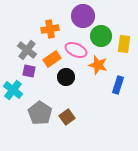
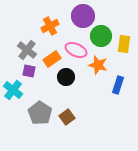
orange cross: moved 3 px up; rotated 18 degrees counterclockwise
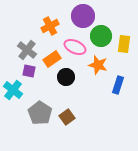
pink ellipse: moved 1 px left, 3 px up
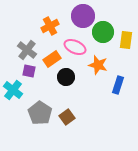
green circle: moved 2 px right, 4 px up
yellow rectangle: moved 2 px right, 4 px up
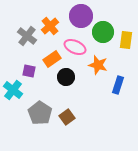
purple circle: moved 2 px left
orange cross: rotated 12 degrees counterclockwise
gray cross: moved 14 px up
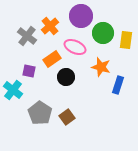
green circle: moved 1 px down
orange star: moved 3 px right, 2 px down
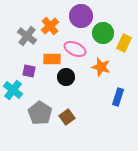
yellow rectangle: moved 2 px left, 3 px down; rotated 18 degrees clockwise
pink ellipse: moved 2 px down
orange rectangle: rotated 36 degrees clockwise
blue rectangle: moved 12 px down
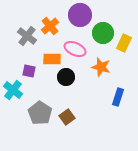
purple circle: moved 1 px left, 1 px up
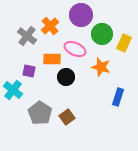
purple circle: moved 1 px right
green circle: moved 1 px left, 1 px down
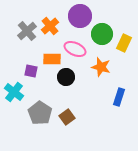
purple circle: moved 1 px left, 1 px down
gray cross: moved 5 px up; rotated 12 degrees clockwise
purple square: moved 2 px right
cyan cross: moved 1 px right, 2 px down
blue rectangle: moved 1 px right
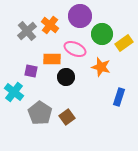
orange cross: moved 1 px up; rotated 12 degrees counterclockwise
yellow rectangle: rotated 30 degrees clockwise
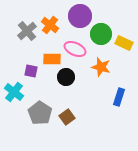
green circle: moved 1 px left
yellow rectangle: rotated 60 degrees clockwise
